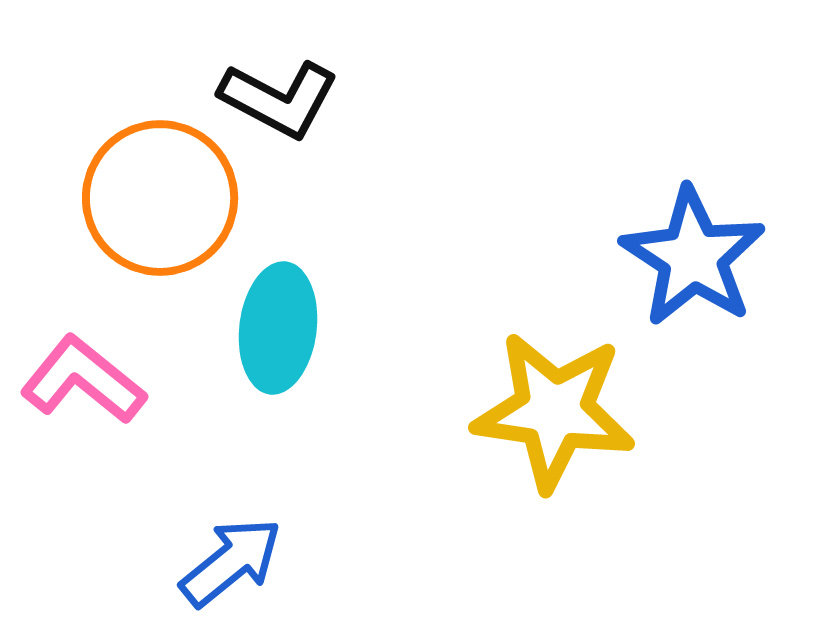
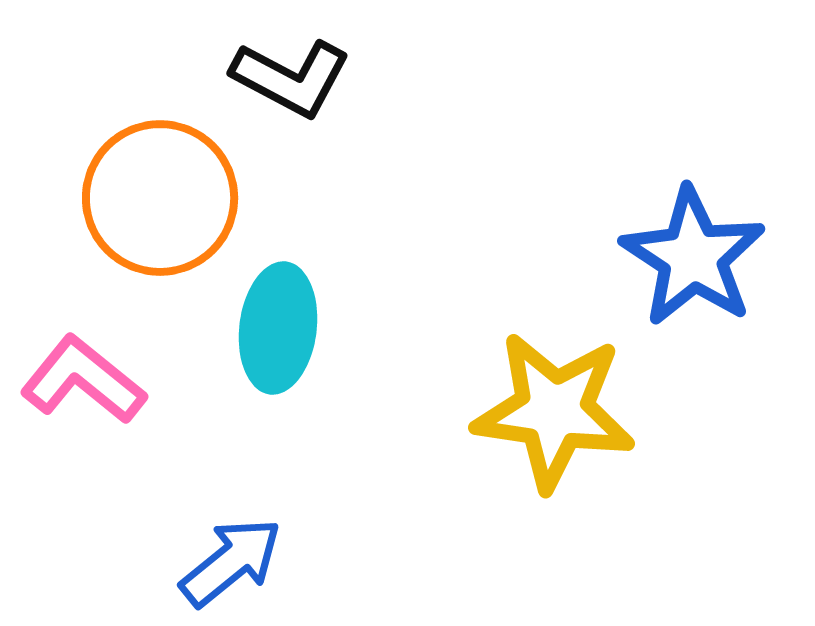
black L-shape: moved 12 px right, 21 px up
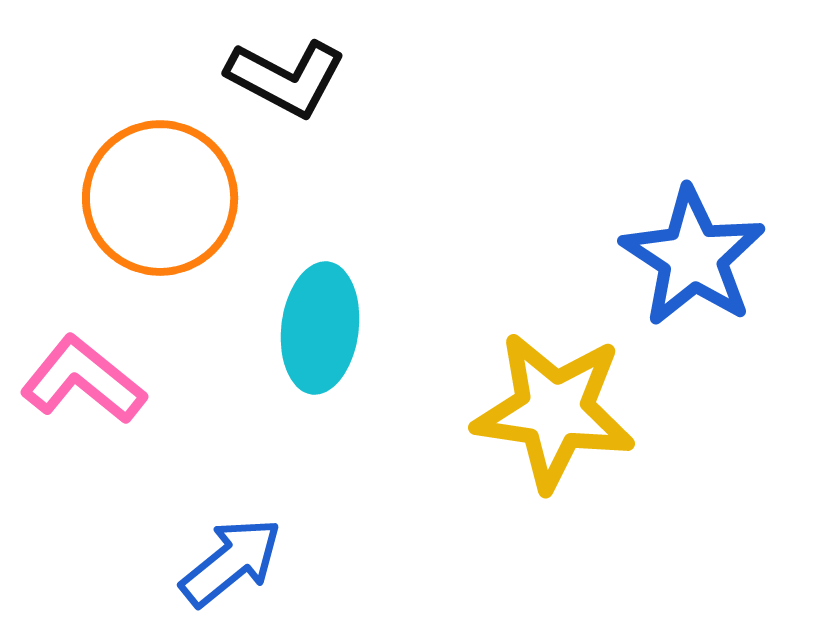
black L-shape: moved 5 px left
cyan ellipse: moved 42 px right
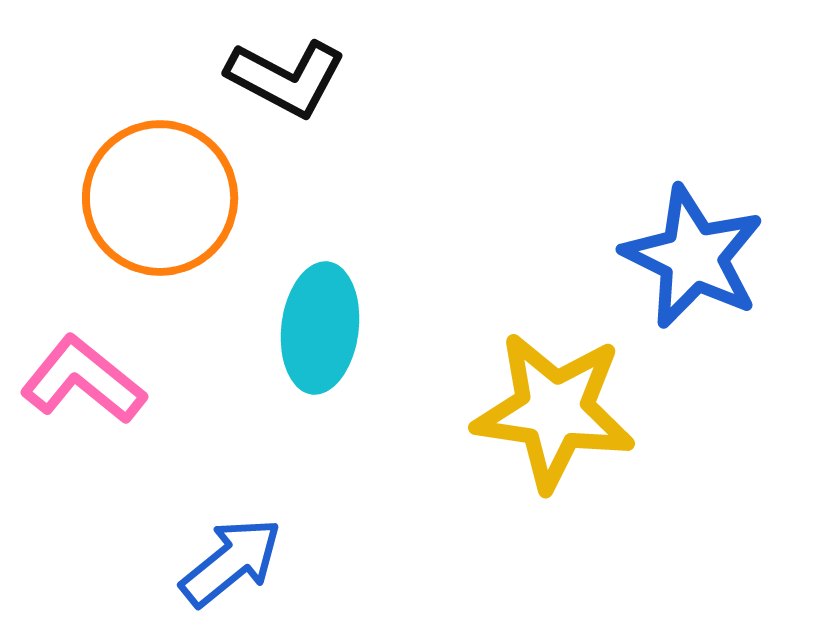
blue star: rotated 7 degrees counterclockwise
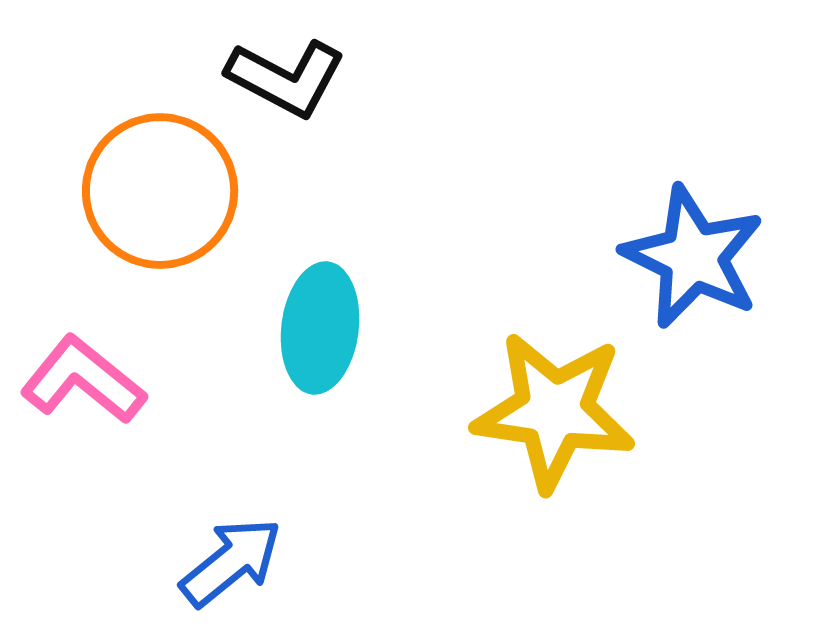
orange circle: moved 7 px up
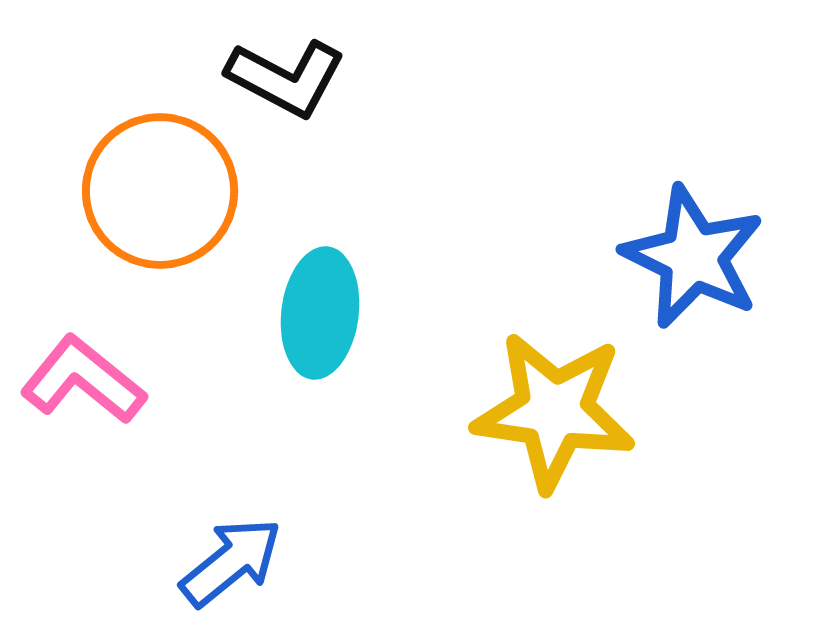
cyan ellipse: moved 15 px up
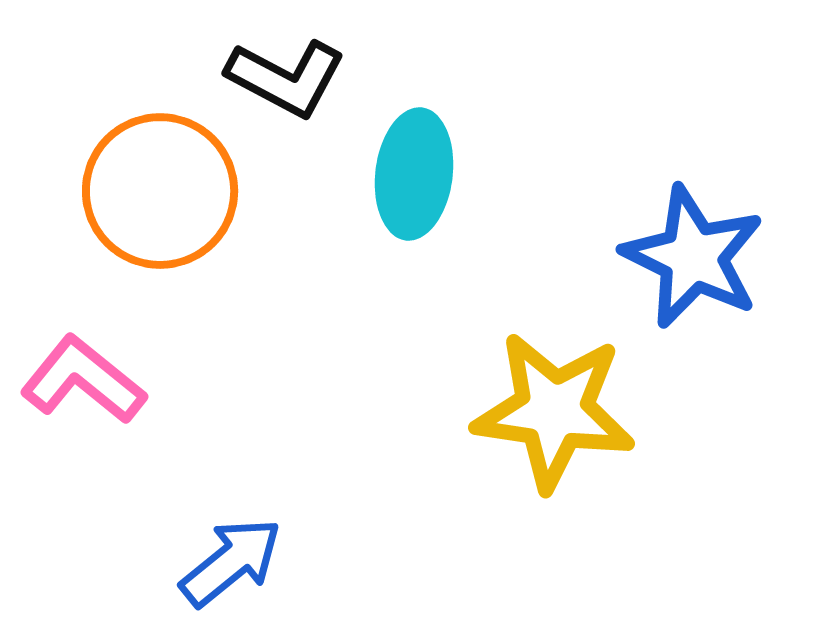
cyan ellipse: moved 94 px right, 139 px up
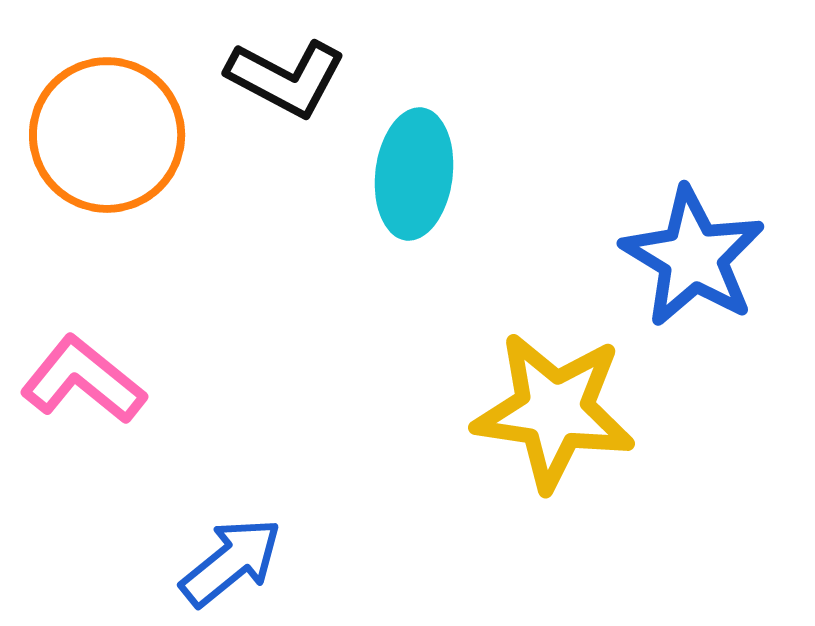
orange circle: moved 53 px left, 56 px up
blue star: rotated 5 degrees clockwise
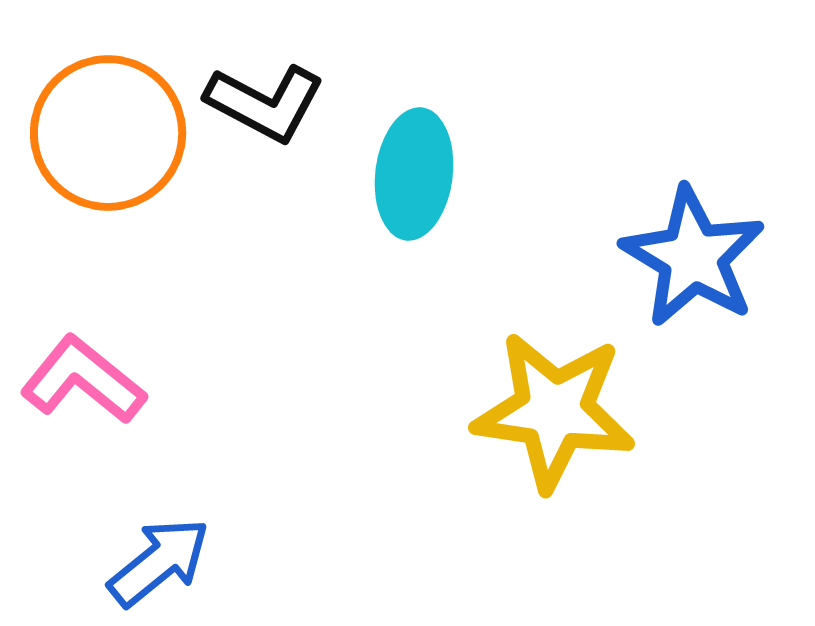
black L-shape: moved 21 px left, 25 px down
orange circle: moved 1 px right, 2 px up
blue arrow: moved 72 px left
